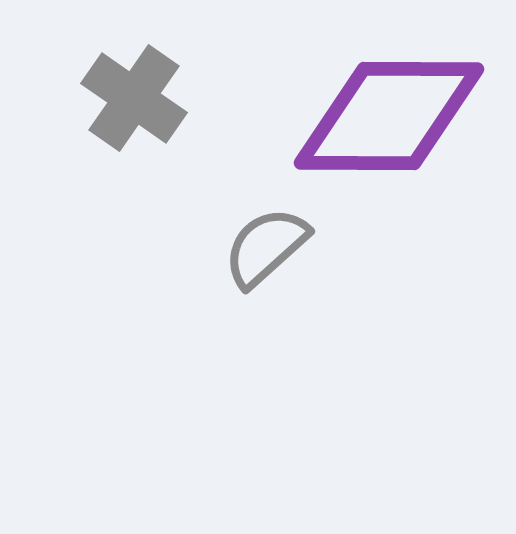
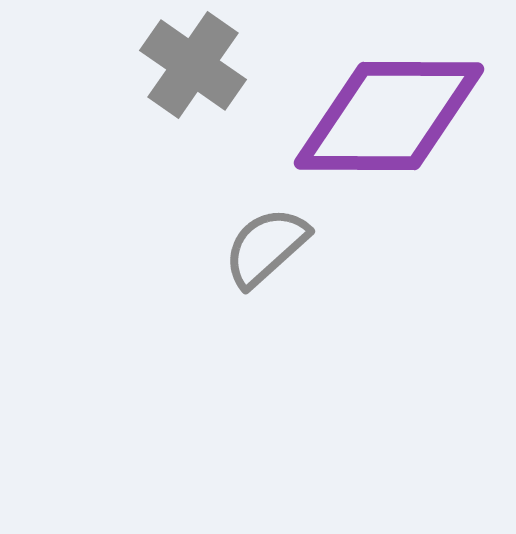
gray cross: moved 59 px right, 33 px up
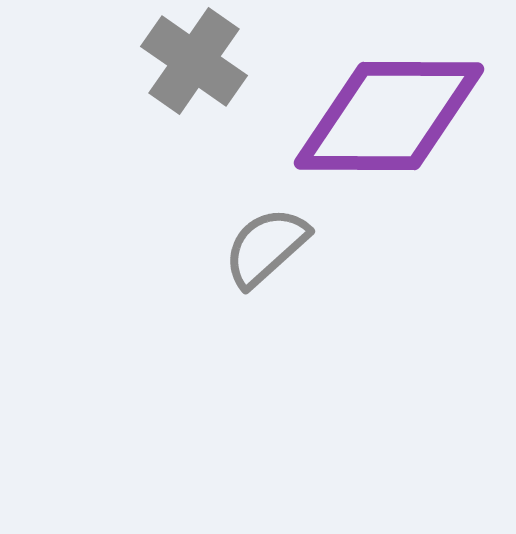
gray cross: moved 1 px right, 4 px up
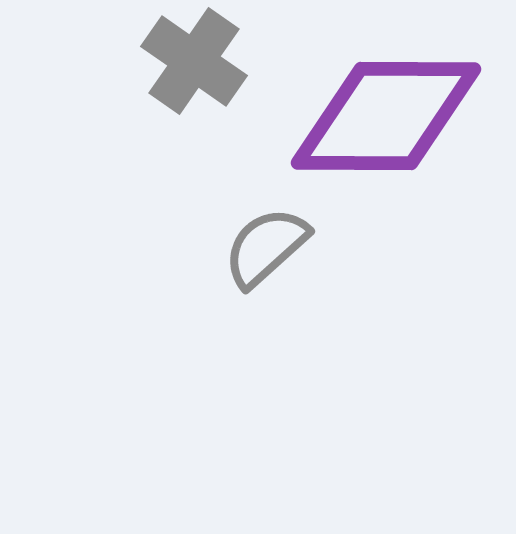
purple diamond: moved 3 px left
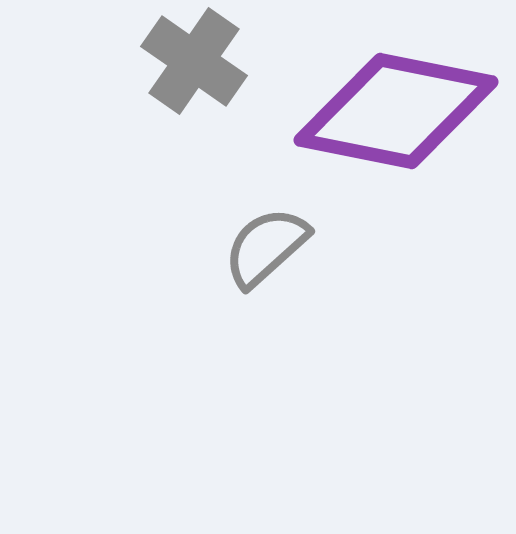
purple diamond: moved 10 px right, 5 px up; rotated 11 degrees clockwise
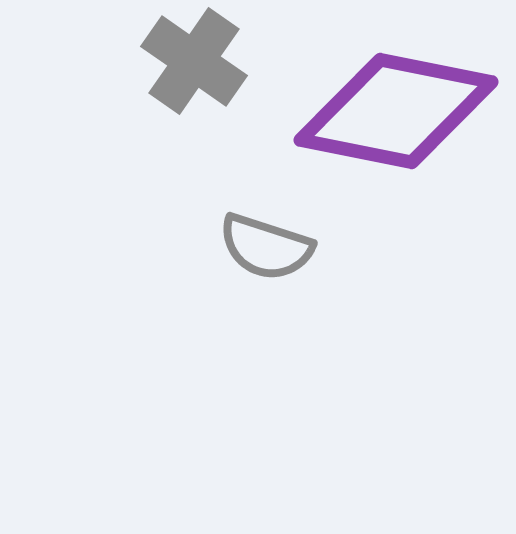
gray semicircle: rotated 120 degrees counterclockwise
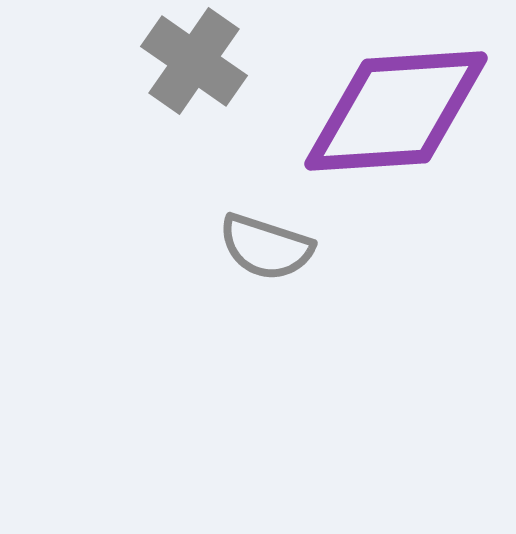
purple diamond: rotated 15 degrees counterclockwise
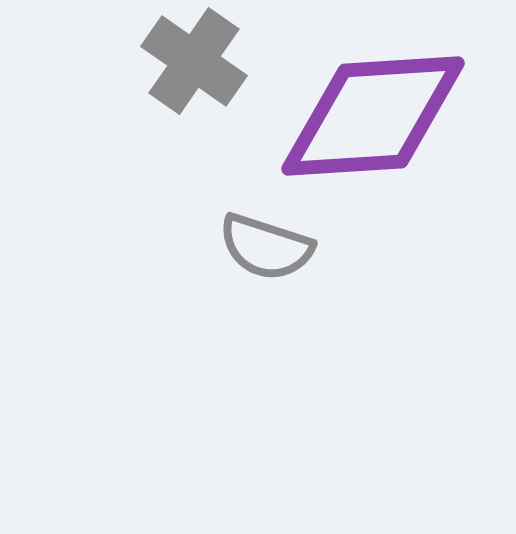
purple diamond: moved 23 px left, 5 px down
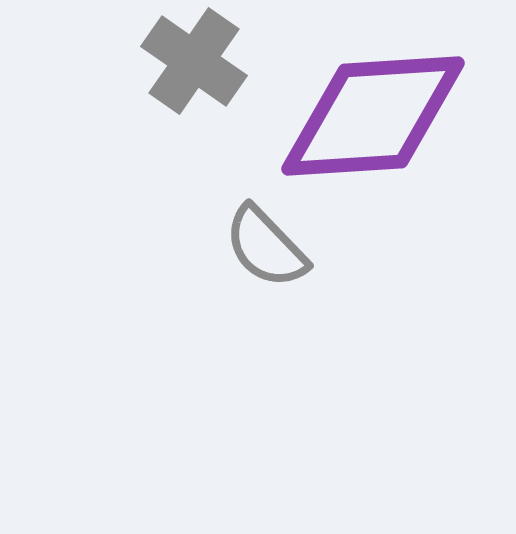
gray semicircle: rotated 28 degrees clockwise
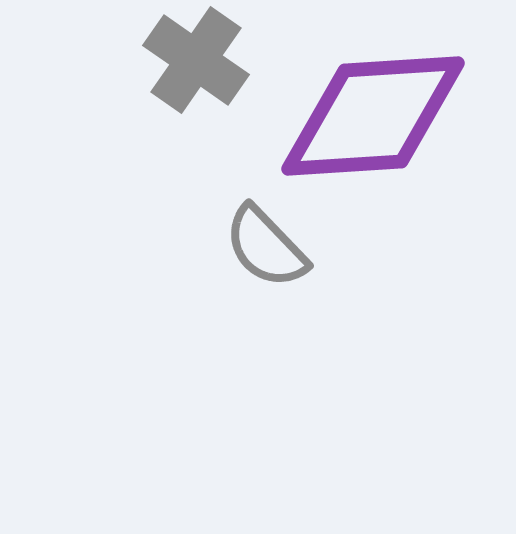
gray cross: moved 2 px right, 1 px up
